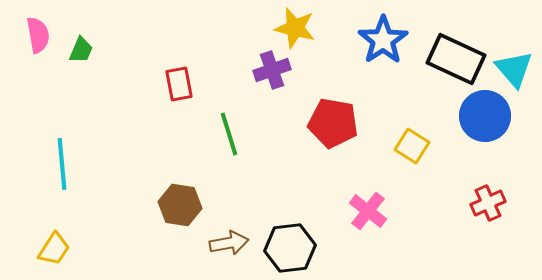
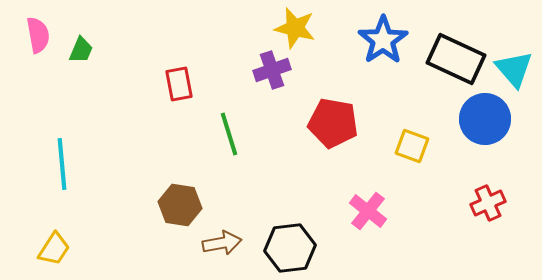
blue circle: moved 3 px down
yellow square: rotated 12 degrees counterclockwise
brown arrow: moved 7 px left
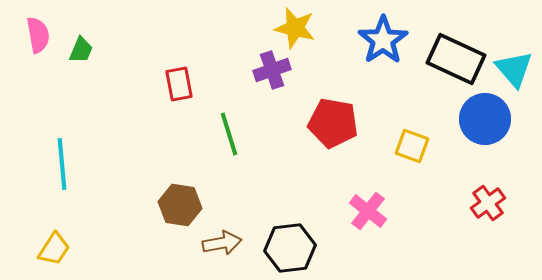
red cross: rotated 12 degrees counterclockwise
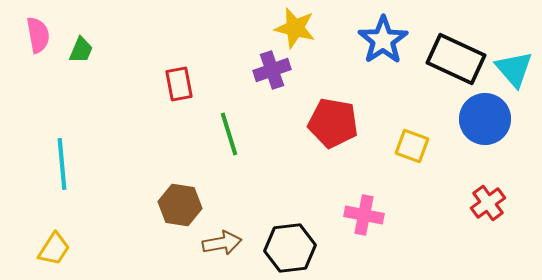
pink cross: moved 4 px left, 4 px down; rotated 27 degrees counterclockwise
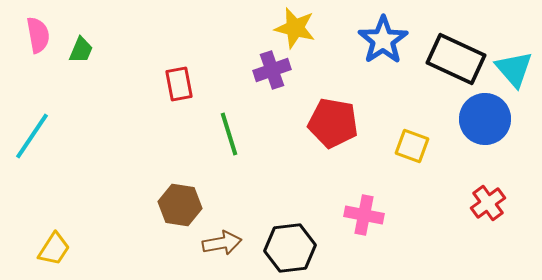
cyan line: moved 30 px left, 28 px up; rotated 39 degrees clockwise
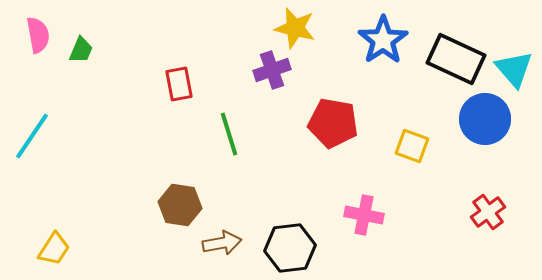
red cross: moved 9 px down
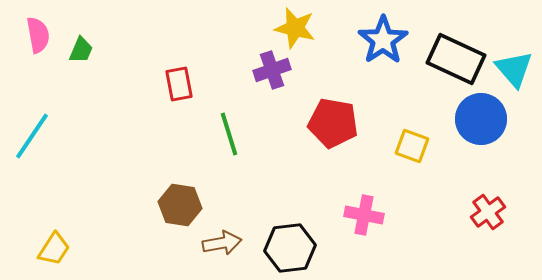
blue circle: moved 4 px left
